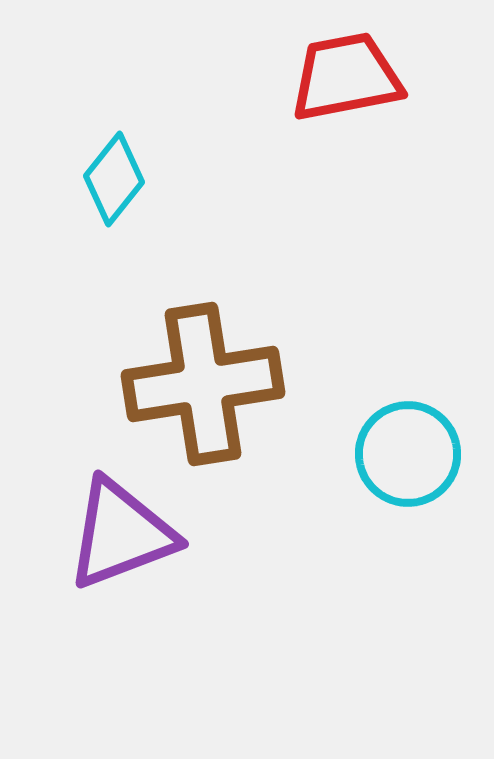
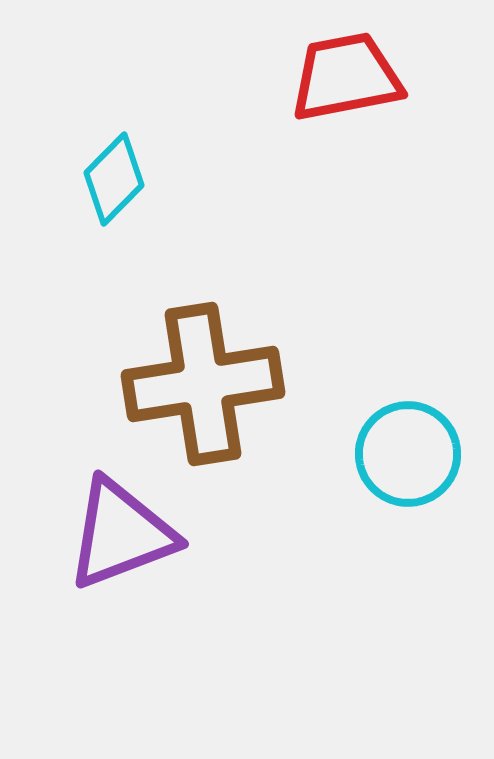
cyan diamond: rotated 6 degrees clockwise
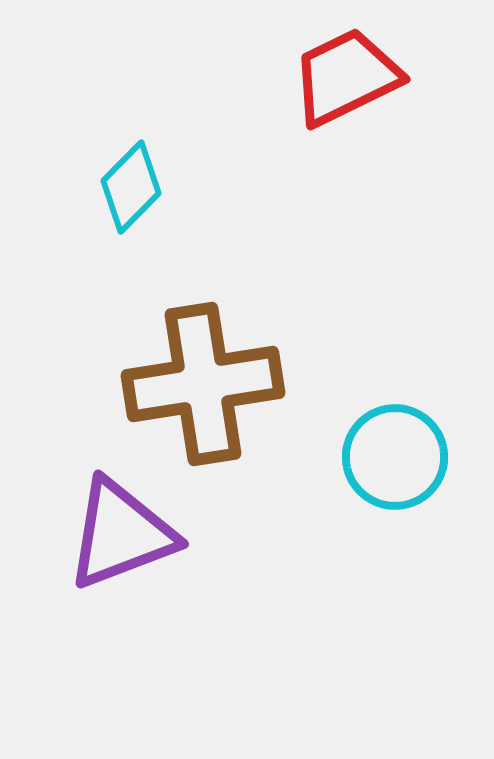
red trapezoid: rotated 15 degrees counterclockwise
cyan diamond: moved 17 px right, 8 px down
cyan circle: moved 13 px left, 3 px down
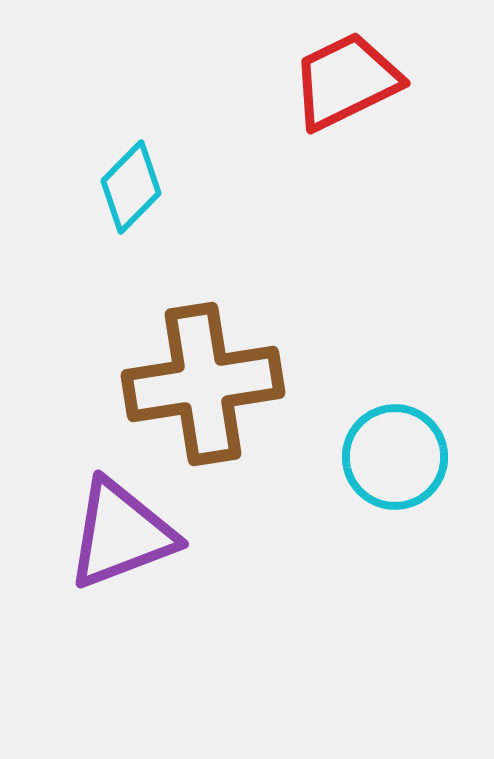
red trapezoid: moved 4 px down
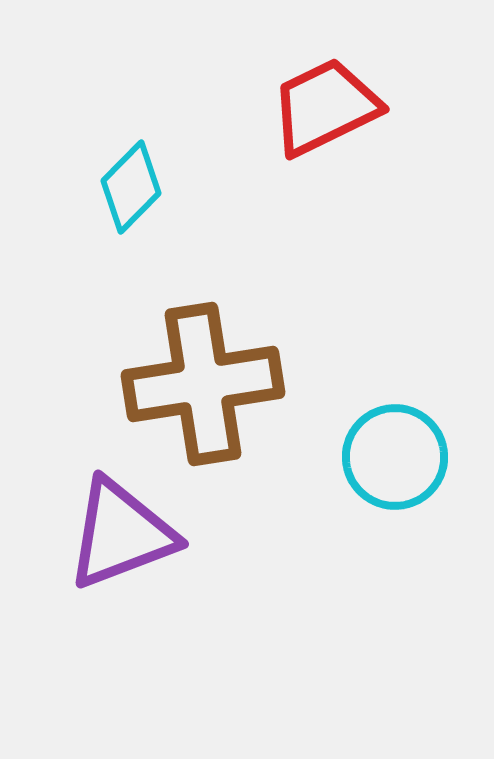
red trapezoid: moved 21 px left, 26 px down
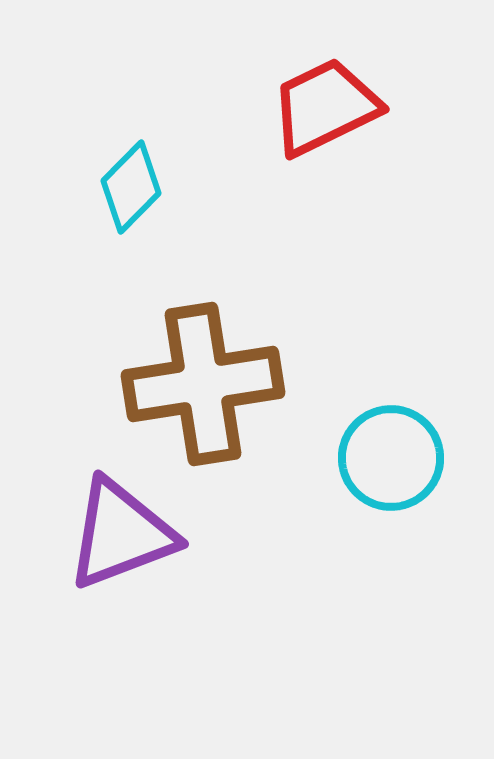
cyan circle: moved 4 px left, 1 px down
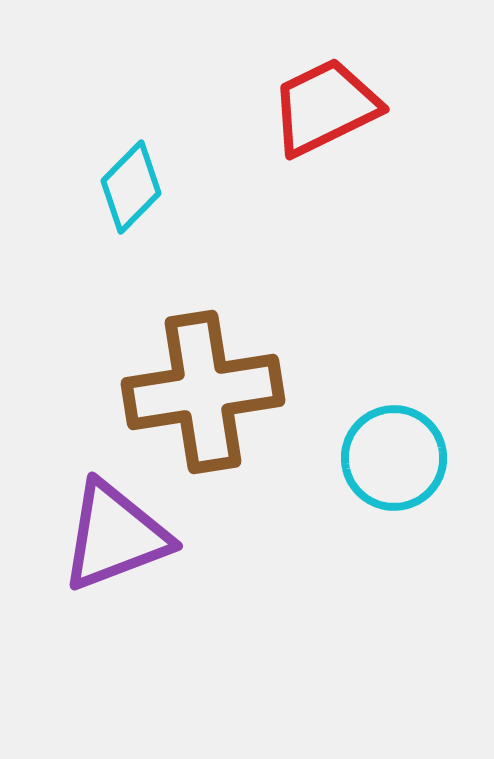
brown cross: moved 8 px down
cyan circle: moved 3 px right
purple triangle: moved 6 px left, 2 px down
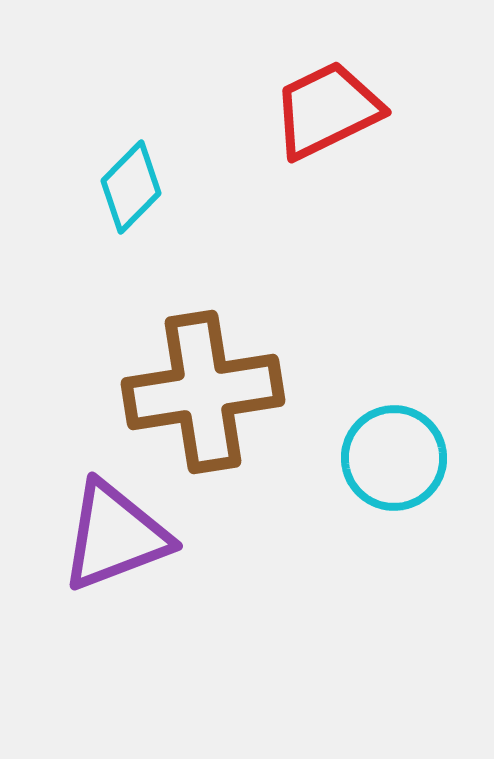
red trapezoid: moved 2 px right, 3 px down
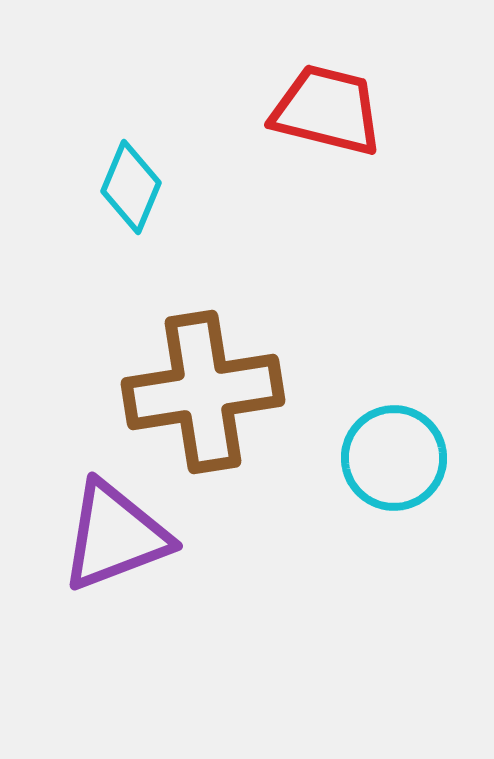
red trapezoid: rotated 40 degrees clockwise
cyan diamond: rotated 22 degrees counterclockwise
